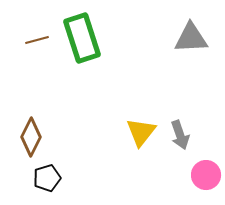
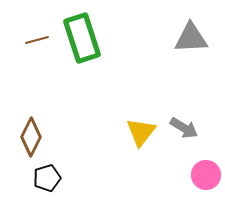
gray arrow: moved 4 px right, 7 px up; rotated 40 degrees counterclockwise
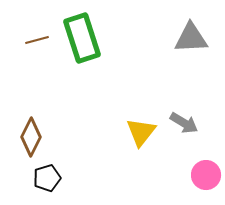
gray arrow: moved 5 px up
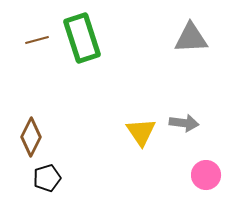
gray arrow: rotated 24 degrees counterclockwise
yellow triangle: rotated 12 degrees counterclockwise
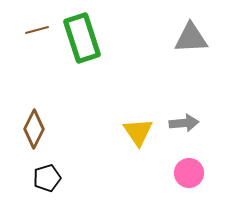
brown line: moved 10 px up
gray arrow: rotated 12 degrees counterclockwise
yellow triangle: moved 3 px left
brown diamond: moved 3 px right, 8 px up
pink circle: moved 17 px left, 2 px up
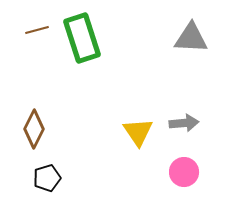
gray triangle: rotated 6 degrees clockwise
pink circle: moved 5 px left, 1 px up
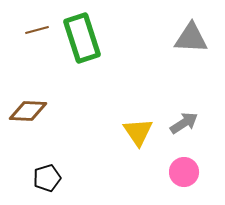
gray arrow: rotated 28 degrees counterclockwise
brown diamond: moved 6 px left, 18 px up; rotated 66 degrees clockwise
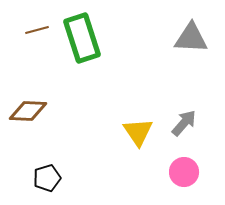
gray arrow: rotated 16 degrees counterclockwise
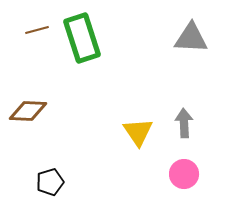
gray arrow: rotated 44 degrees counterclockwise
pink circle: moved 2 px down
black pentagon: moved 3 px right, 4 px down
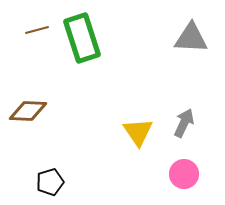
gray arrow: rotated 28 degrees clockwise
